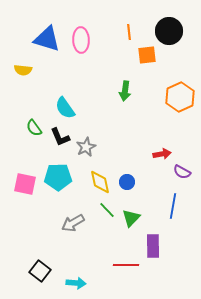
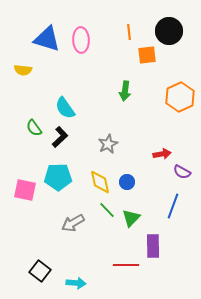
black L-shape: rotated 110 degrees counterclockwise
gray star: moved 22 px right, 3 px up
pink square: moved 6 px down
blue line: rotated 10 degrees clockwise
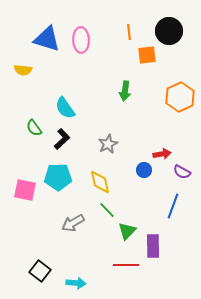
black L-shape: moved 2 px right, 2 px down
blue circle: moved 17 px right, 12 px up
green triangle: moved 4 px left, 13 px down
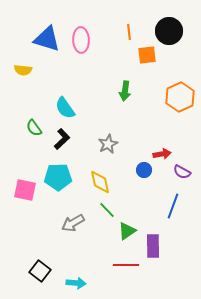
green triangle: rotated 12 degrees clockwise
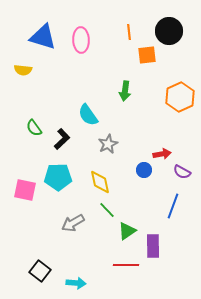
blue triangle: moved 4 px left, 2 px up
cyan semicircle: moved 23 px right, 7 px down
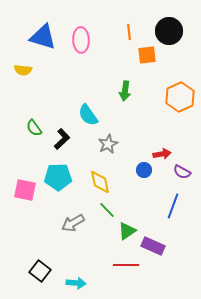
purple rectangle: rotated 65 degrees counterclockwise
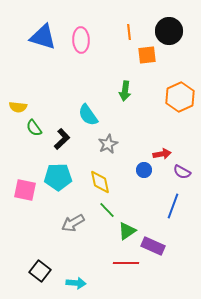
yellow semicircle: moved 5 px left, 37 px down
red line: moved 2 px up
